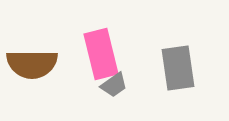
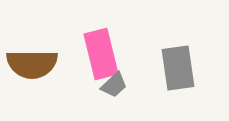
gray trapezoid: rotated 8 degrees counterclockwise
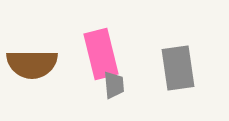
gray trapezoid: rotated 52 degrees counterclockwise
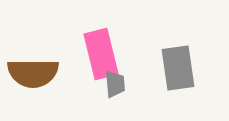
brown semicircle: moved 1 px right, 9 px down
gray trapezoid: moved 1 px right, 1 px up
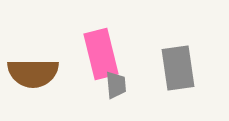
gray trapezoid: moved 1 px right, 1 px down
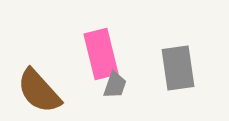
brown semicircle: moved 6 px right, 18 px down; rotated 48 degrees clockwise
gray trapezoid: moved 1 px left; rotated 24 degrees clockwise
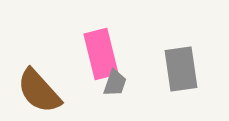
gray rectangle: moved 3 px right, 1 px down
gray trapezoid: moved 2 px up
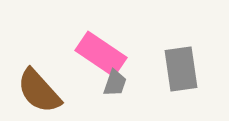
pink rectangle: rotated 42 degrees counterclockwise
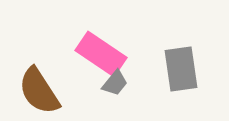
gray trapezoid: rotated 20 degrees clockwise
brown semicircle: rotated 9 degrees clockwise
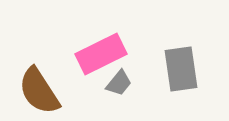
pink rectangle: rotated 60 degrees counterclockwise
gray trapezoid: moved 4 px right
